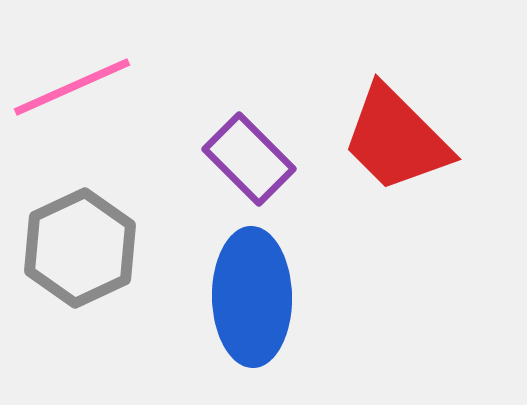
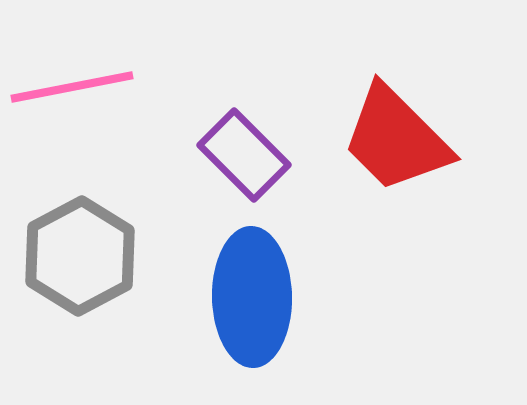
pink line: rotated 13 degrees clockwise
purple rectangle: moved 5 px left, 4 px up
gray hexagon: moved 8 px down; rotated 3 degrees counterclockwise
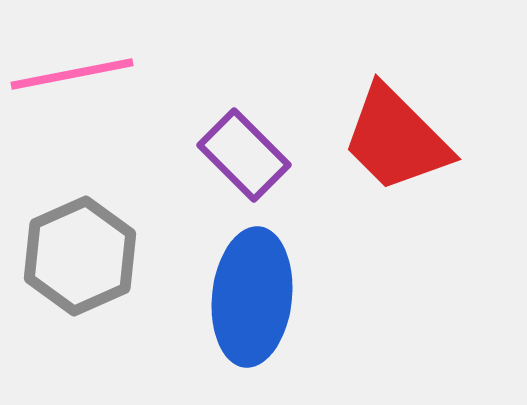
pink line: moved 13 px up
gray hexagon: rotated 4 degrees clockwise
blue ellipse: rotated 7 degrees clockwise
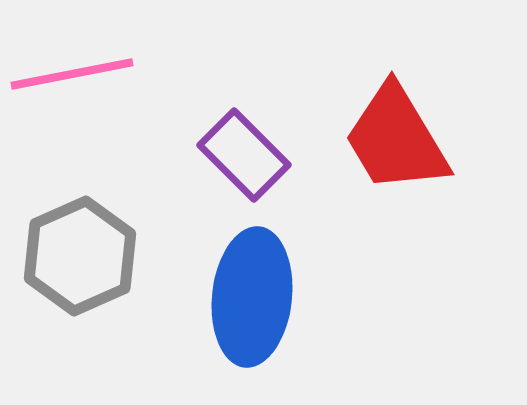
red trapezoid: rotated 14 degrees clockwise
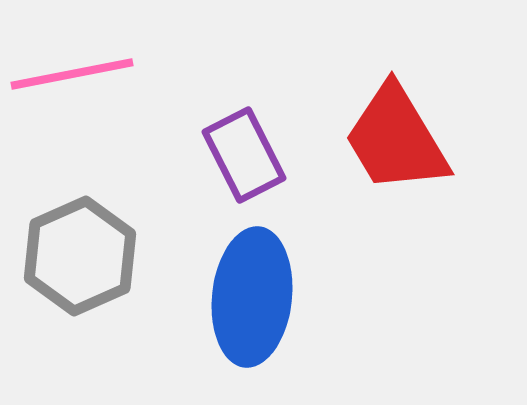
purple rectangle: rotated 18 degrees clockwise
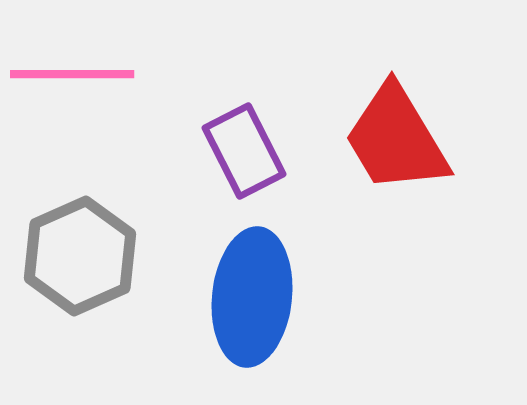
pink line: rotated 11 degrees clockwise
purple rectangle: moved 4 px up
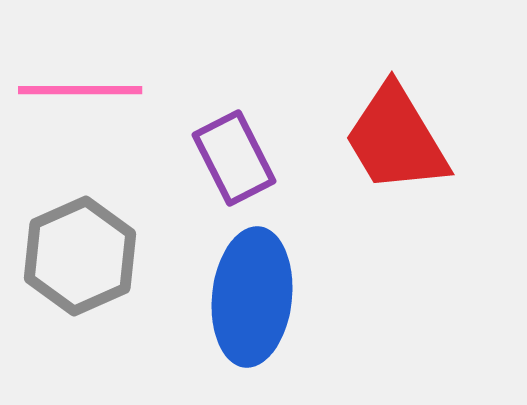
pink line: moved 8 px right, 16 px down
purple rectangle: moved 10 px left, 7 px down
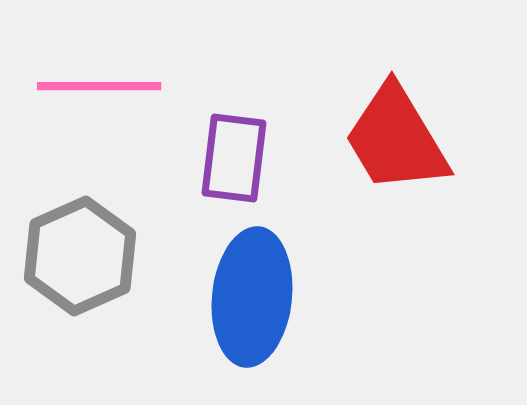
pink line: moved 19 px right, 4 px up
purple rectangle: rotated 34 degrees clockwise
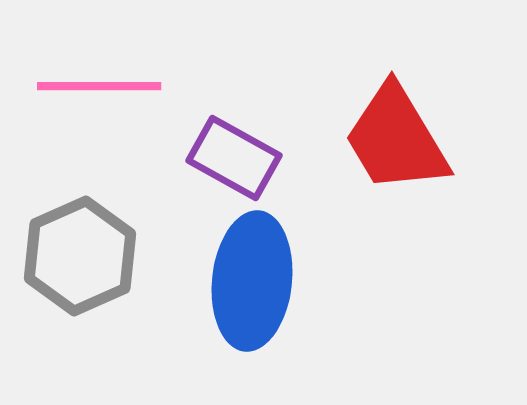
purple rectangle: rotated 68 degrees counterclockwise
blue ellipse: moved 16 px up
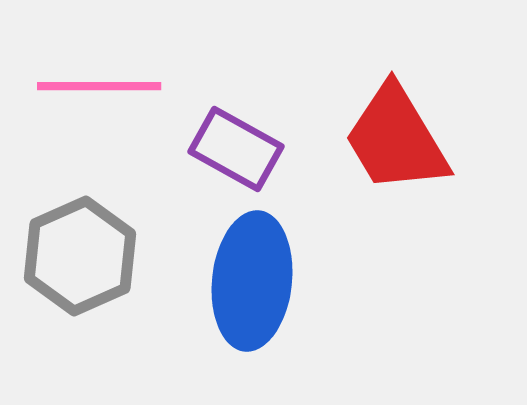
purple rectangle: moved 2 px right, 9 px up
